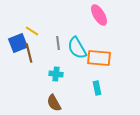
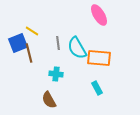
cyan rectangle: rotated 16 degrees counterclockwise
brown semicircle: moved 5 px left, 3 px up
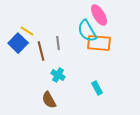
yellow line: moved 5 px left
blue square: rotated 24 degrees counterclockwise
cyan semicircle: moved 10 px right, 17 px up
brown line: moved 12 px right, 2 px up
orange rectangle: moved 15 px up
cyan cross: moved 2 px right, 1 px down; rotated 24 degrees clockwise
